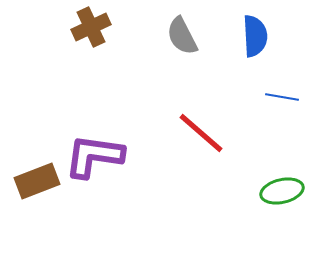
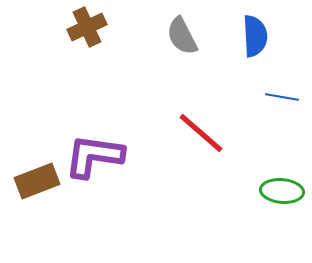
brown cross: moved 4 px left
green ellipse: rotated 18 degrees clockwise
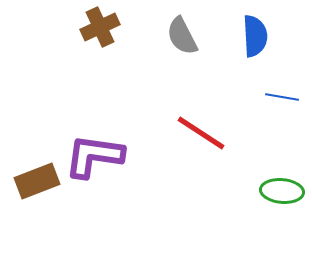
brown cross: moved 13 px right
red line: rotated 8 degrees counterclockwise
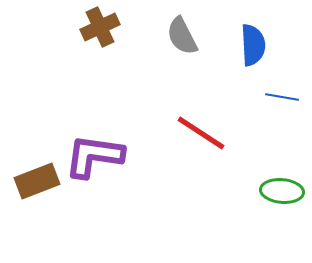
blue semicircle: moved 2 px left, 9 px down
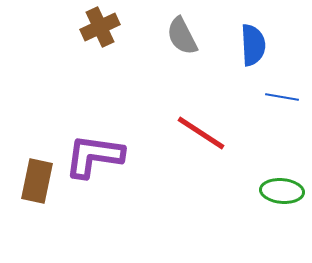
brown rectangle: rotated 57 degrees counterclockwise
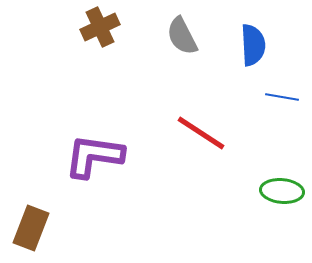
brown rectangle: moved 6 px left, 47 px down; rotated 9 degrees clockwise
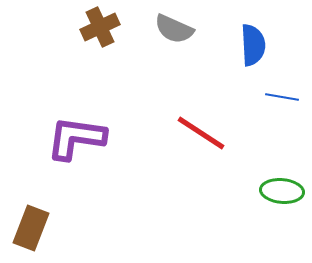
gray semicircle: moved 8 px left, 7 px up; rotated 39 degrees counterclockwise
purple L-shape: moved 18 px left, 18 px up
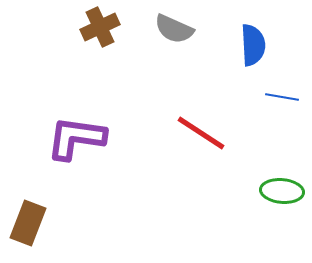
brown rectangle: moved 3 px left, 5 px up
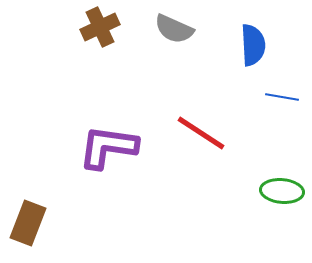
purple L-shape: moved 32 px right, 9 px down
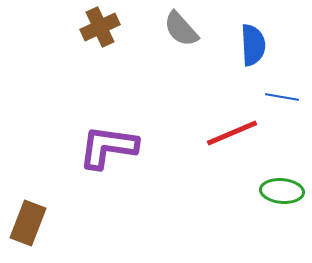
gray semicircle: moved 7 px right; rotated 24 degrees clockwise
red line: moved 31 px right; rotated 56 degrees counterclockwise
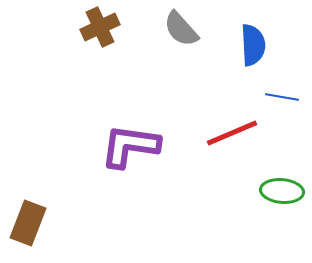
purple L-shape: moved 22 px right, 1 px up
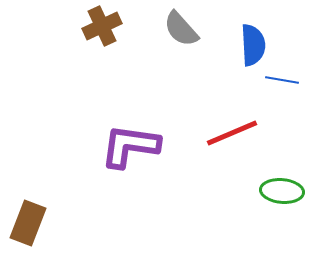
brown cross: moved 2 px right, 1 px up
blue line: moved 17 px up
